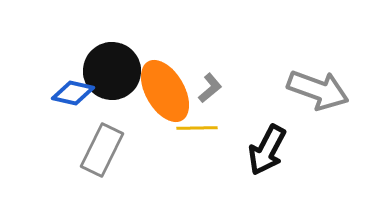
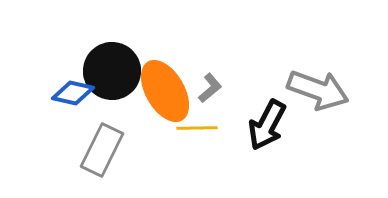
black arrow: moved 25 px up
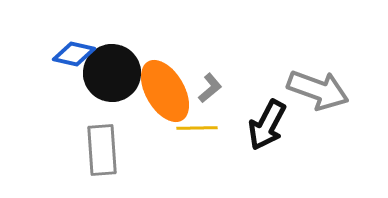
black circle: moved 2 px down
blue diamond: moved 1 px right, 39 px up
gray rectangle: rotated 30 degrees counterclockwise
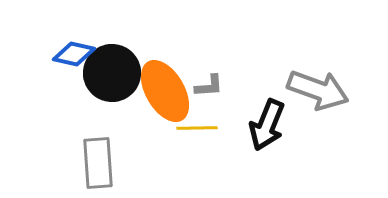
gray L-shape: moved 1 px left, 2 px up; rotated 36 degrees clockwise
black arrow: rotated 6 degrees counterclockwise
gray rectangle: moved 4 px left, 13 px down
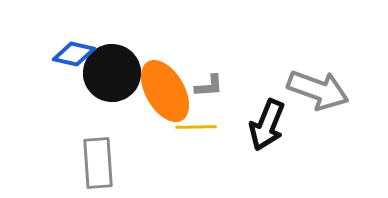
yellow line: moved 1 px left, 1 px up
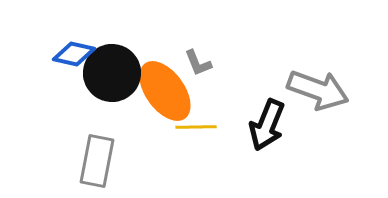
gray L-shape: moved 11 px left, 23 px up; rotated 72 degrees clockwise
orange ellipse: rotated 6 degrees counterclockwise
gray rectangle: moved 1 px left, 2 px up; rotated 15 degrees clockwise
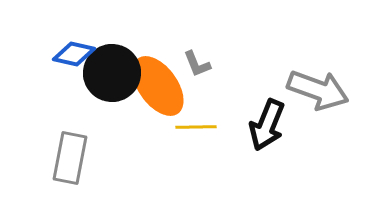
gray L-shape: moved 1 px left, 1 px down
orange ellipse: moved 7 px left, 5 px up
gray rectangle: moved 27 px left, 3 px up
